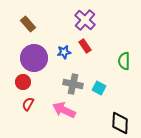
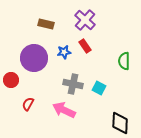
brown rectangle: moved 18 px right; rotated 35 degrees counterclockwise
red circle: moved 12 px left, 2 px up
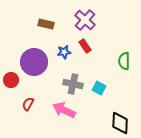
purple circle: moved 4 px down
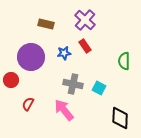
blue star: moved 1 px down
purple circle: moved 3 px left, 5 px up
pink arrow: rotated 25 degrees clockwise
black diamond: moved 5 px up
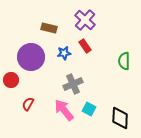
brown rectangle: moved 3 px right, 4 px down
gray cross: rotated 36 degrees counterclockwise
cyan square: moved 10 px left, 21 px down
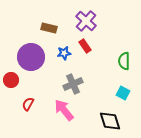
purple cross: moved 1 px right, 1 px down
cyan square: moved 34 px right, 16 px up
black diamond: moved 10 px left, 3 px down; rotated 20 degrees counterclockwise
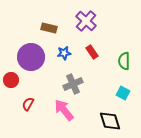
red rectangle: moved 7 px right, 6 px down
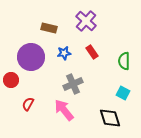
black diamond: moved 3 px up
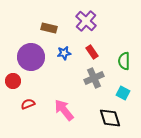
red circle: moved 2 px right, 1 px down
gray cross: moved 21 px right, 6 px up
red semicircle: rotated 40 degrees clockwise
